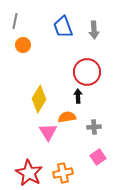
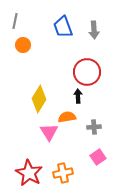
pink triangle: moved 1 px right
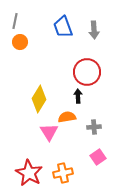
orange circle: moved 3 px left, 3 px up
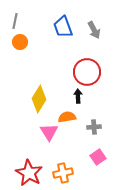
gray arrow: rotated 24 degrees counterclockwise
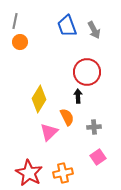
blue trapezoid: moved 4 px right, 1 px up
orange semicircle: rotated 72 degrees clockwise
pink triangle: rotated 18 degrees clockwise
